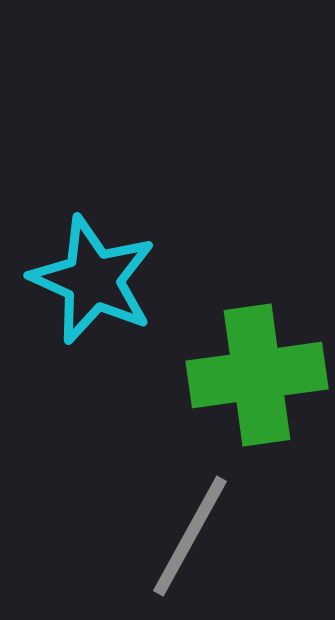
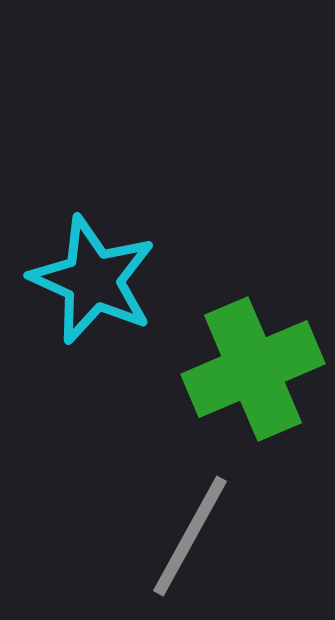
green cross: moved 4 px left, 6 px up; rotated 15 degrees counterclockwise
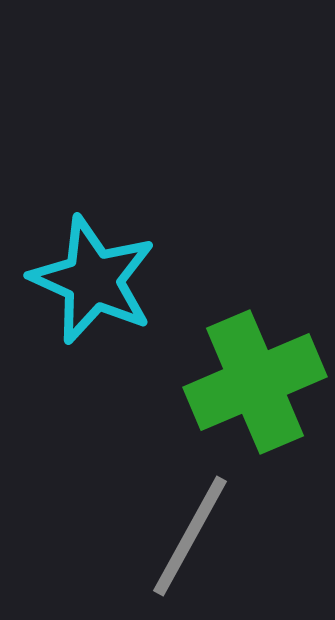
green cross: moved 2 px right, 13 px down
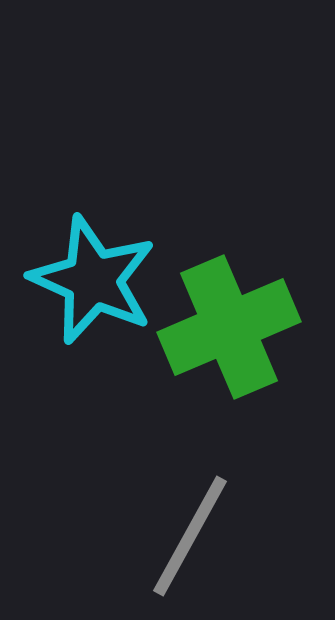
green cross: moved 26 px left, 55 px up
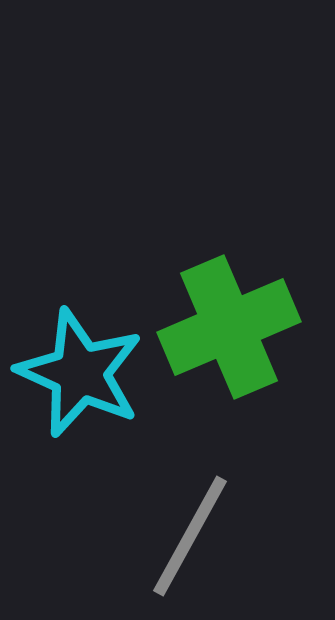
cyan star: moved 13 px left, 93 px down
